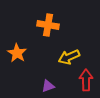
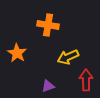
yellow arrow: moved 1 px left
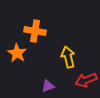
orange cross: moved 13 px left, 6 px down
yellow arrow: rotated 100 degrees clockwise
red arrow: rotated 110 degrees counterclockwise
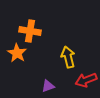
orange cross: moved 5 px left
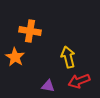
orange star: moved 2 px left, 4 px down
red arrow: moved 7 px left, 1 px down
purple triangle: rotated 32 degrees clockwise
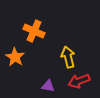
orange cross: moved 4 px right; rotated 15 degrees clockwise
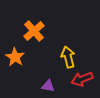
orange cross: rotated 25 degrees clockwise
red arrow: moved 3 px right, 2 px up
